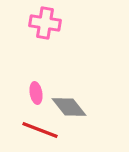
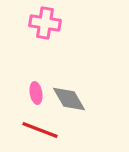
gray diamond: moved 8 px up; rotated 9 degrees clockwise
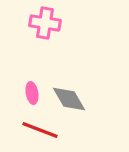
pink ellipse: moved 4 px left
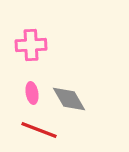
pink cross: moved 14 px left, 22 px down; rotated 12 degrees counterclockwise
red line: moved 1 px left
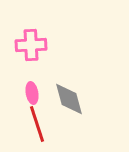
gray diamond: rotated 15 degrees clockwise
red line: moved 2 px left, 6 px up; rotated 51 degrees clockwise
